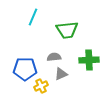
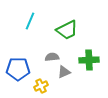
cyan line: moved 3 px left, 4 px down
green trapezoid: rotated 20 degrees counterclockwise
gray semicircle: moved 2 px left
blue pentagon: moved 7 px left
gray triangle: moved 3 px right, 2 px up
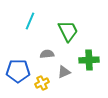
green trapezoid: moved 1 px right, 1 px down; rotated 90 degrees counterclockwise
gray semicircle: moved 5 px left, 3 px up
blue pentagon: moved 2 px down
yellow cross: moved 1 px right, 3 px up
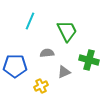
green trapezoid: moved 1 px left
gray semicircle: moved 1 px up
green cross: rotated 18 degrees clockwise
blue pentagon: moved 3 px left, 5 px up
yellow cross: moved 1 px left, 3 px down
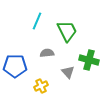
cyan line: moved 7 px right
gray triangle: moved 4 px right; rotated 48 degrees counterclockwise
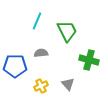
gray semicircle: moved 6 px left
gray triangle: moved 12 px down
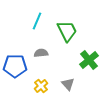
green cross: rotated 36 degrees clockwise
yellow cross: rotated 16 degrees counterclockwise
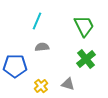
green trapezoid: moved 17 px right, 5 px up
gray semicircle: moved 1 px right, 6 px up
green cross: moved 3 px left, 1 px up
gray triangle: rotated 32 degrees counterclockwise
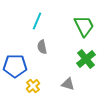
gray semicircle: rotated 96 degrees counterclockwise
yellow cross: moved 8 px left
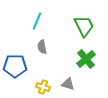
yellow cross: moved 10 px right, 1 px down; rotated 32 degrees counterclockwise
